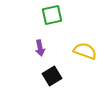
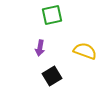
purple arrow: rotated 21 degrees clockwise
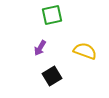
purple arrow: rotated 21 degrees clockwise
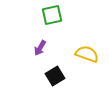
yellow semicircle: moved 2 px right, 3 px down
black square: moved 3 px right
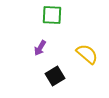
green square: rotated 15 degrees clockwise
yellow semicircle: rotated 20 degrees clockwise
